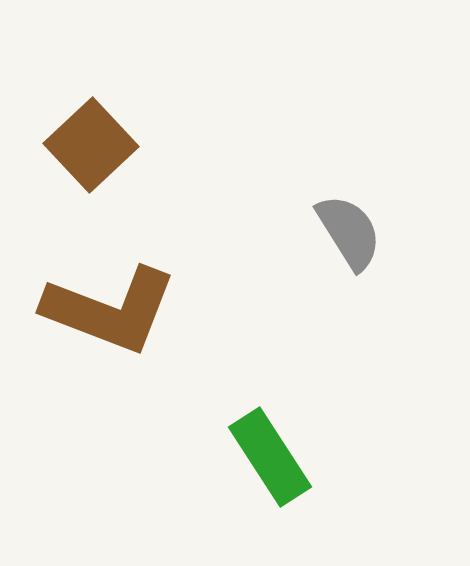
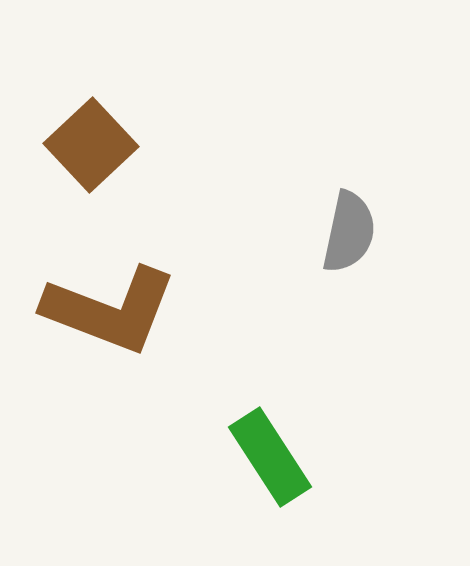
gray semicircle: rotated 44 degrees clockwise
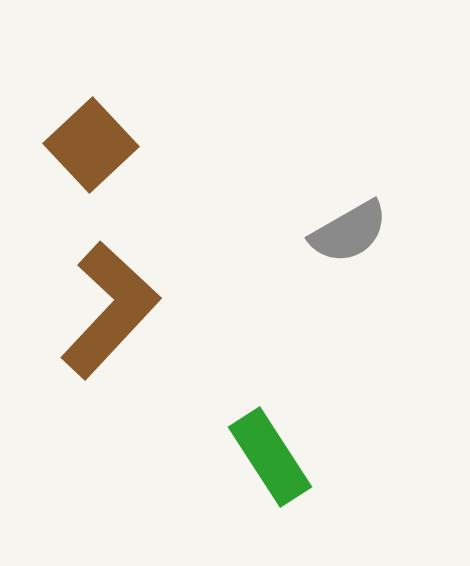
gray semicircle: rotated 48 degrees clockwise
brown L-shape: rotated 68 degrees counterclockwise
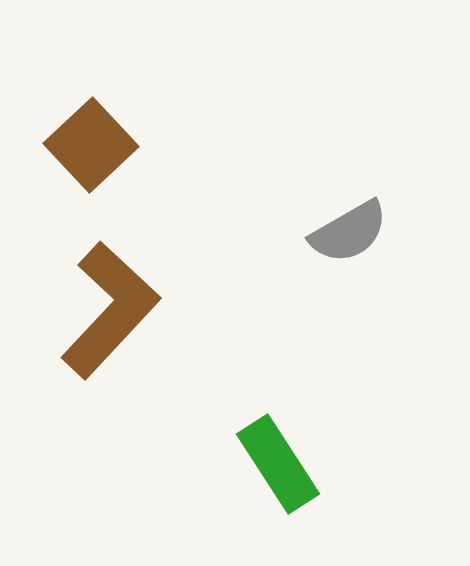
green rectangle: moved 8 px right, 7 px down
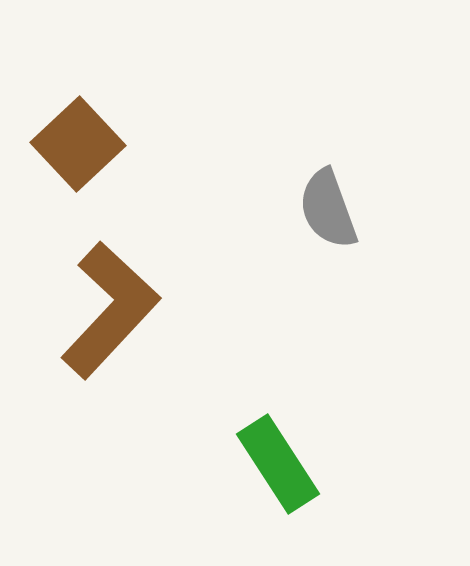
brown square: moved 13 px left, 1 px up
gray semicircle: moved 21 px left, 23 px up; rotated 100 degrees clockwise
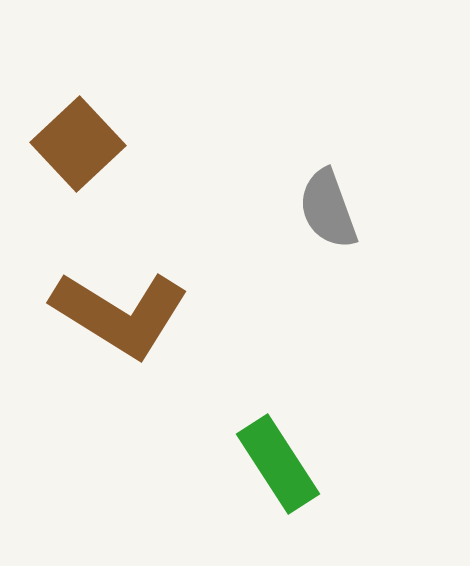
brown L-shape: moved 10 px right, 4 px down; rotated 79 degrees clockwise
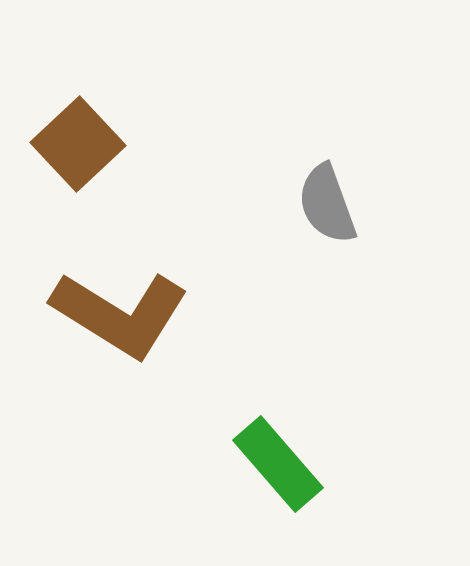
gray semicircle: moved 1 px left, 5 px up
green rectangle: rotated 8 degrees counterclockwise
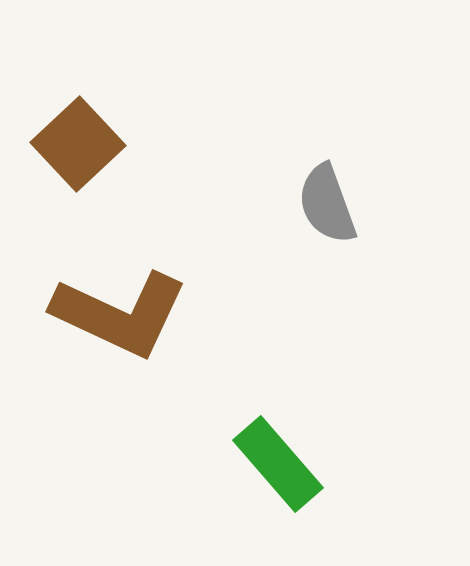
brown L-shape: rotated 7 degrees counterclockwise
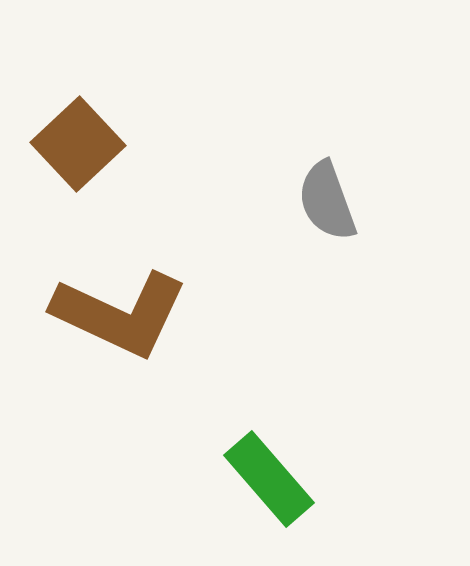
gray semicircle: moved 3 px up
green rectangle: moved 9 px left, 15 px down
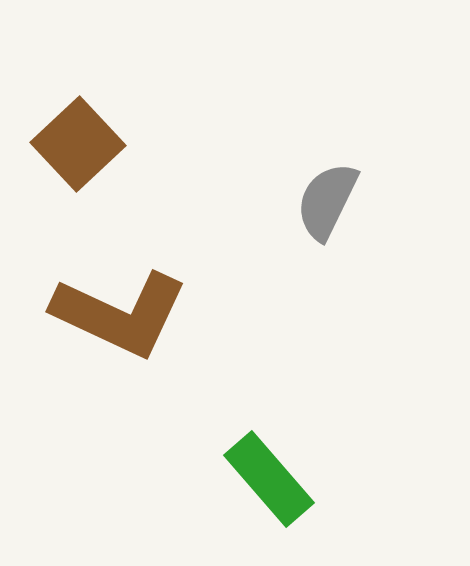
gray semicircle: rotated 46 degrees clockwise
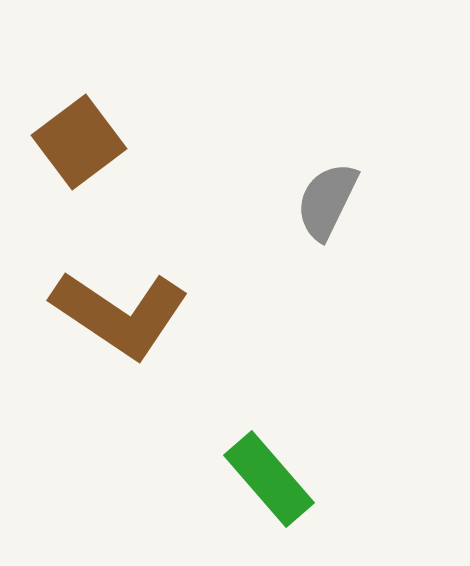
brown square: moved 1 px right, 2 px up; rotated 6 degrees clockwise
brown L-shape: rotated 9 degrees clockwise
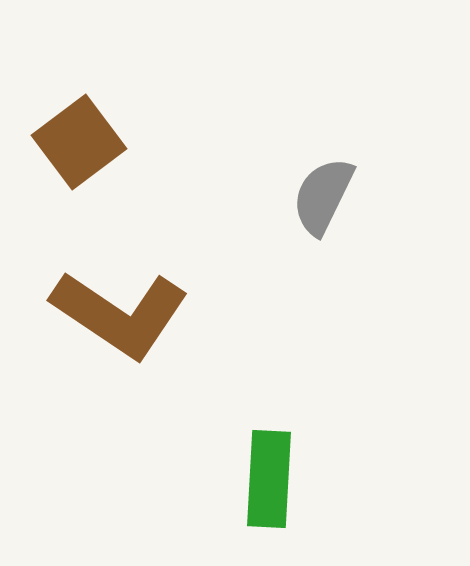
gray semicircle: moved 4 px left, 5 px up
green rectangle: rotated 44 degrees clockwise
